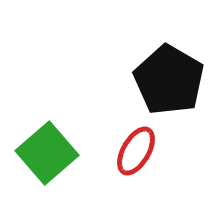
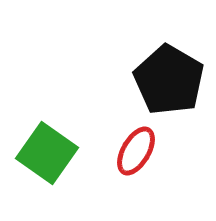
green square: rotated 14 degrees counterclockwise
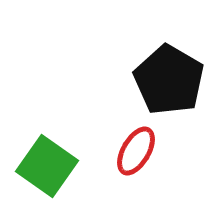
green square: moved 13 px down
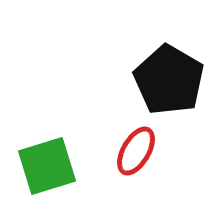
green square: rotated 38 degrees clockwise
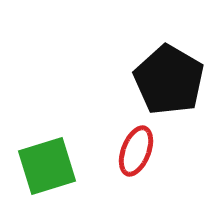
red ellipse: rotated 9 degrees counterclockwise
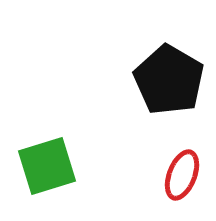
red ellipse: moved 46 px right, 24 px down
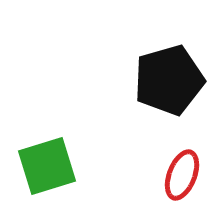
black pentagon: rotated 26 degrees clockwise
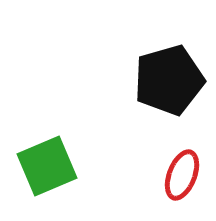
green square: rotated 6 degrees counterclockwise
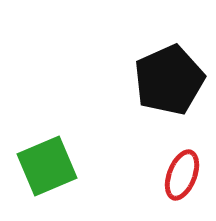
black pentagon: rotated 8 degrees counterclockwise
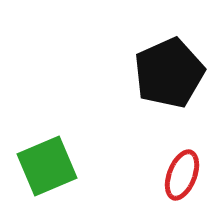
black pentagon: moved 7 px up
